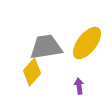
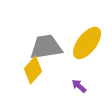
yellow diamond: moved 1 px right, 2 px up
purple arrow: rotated 42 degrees counterclockwise
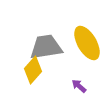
yellow ellipse: rotated 68 degrees counterclockwise
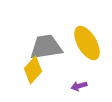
purple arrow: rotated 56 degrees counterclockwise
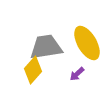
purple arrow: moved 2 px left, 12 px up; rotated 28 degrees counterclockwise
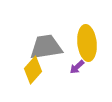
yellow ellipse: rotated 24 degrees clockwise
purple arrow: moved 7 px up
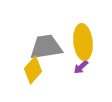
yellow ellipse: moved 4 px left, 1 px up
purple arrow: moved 4 px right
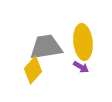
purple arrow: rotated 105 degrees counterclockwise
